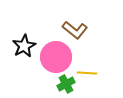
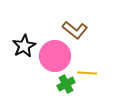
pink circle: moved 1 px left, 1 px up
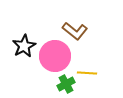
brown L-shape: moved 1 px down
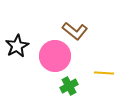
black star: moved 7 px left
yellow line: moved 17 px right
green cross: moved 3 px right, 2 px down
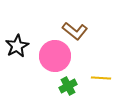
yellow line: moved 3 px left, 5 px down
green cross: moved 1 px left
